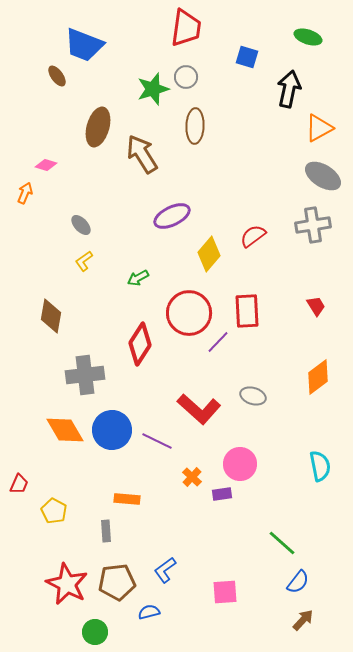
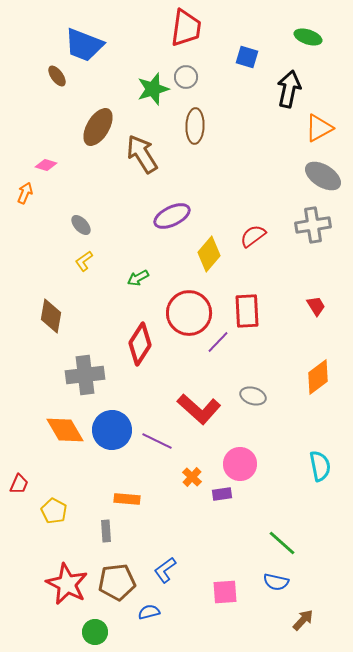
brown ellipse at (98, 127): rotated 15 degrees clockwise
blue semicircle at (298, 582): moved 22 px left; rotated 65 degrees clockwise
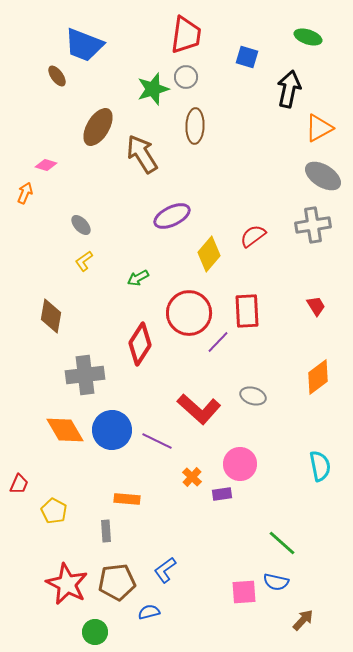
red trapezoid at (186, 28): moved 7 px down
pink square at (225, 592): moved 19 px right
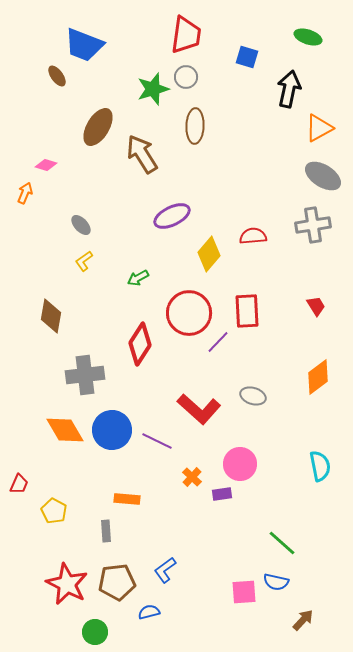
red semicircle at (253, 236): rotated 32 degrees clockwise
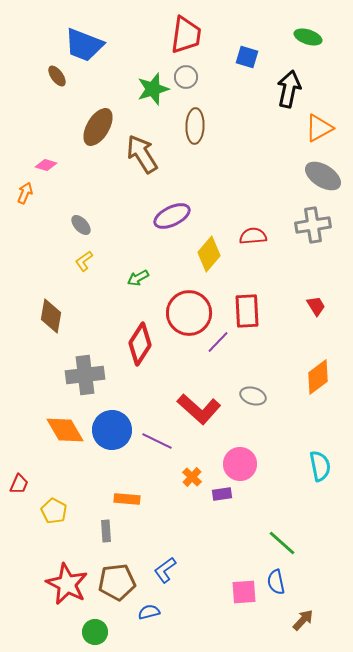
blue semicircle at (276, 582): rotated 65 degrees clockwise
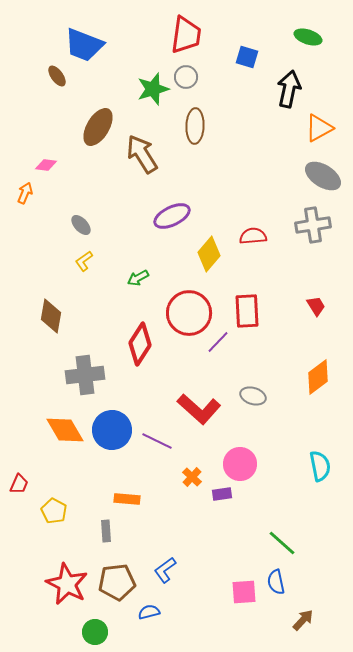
pink diamond at (46, 165): rotated 10 degrees counterclockwise
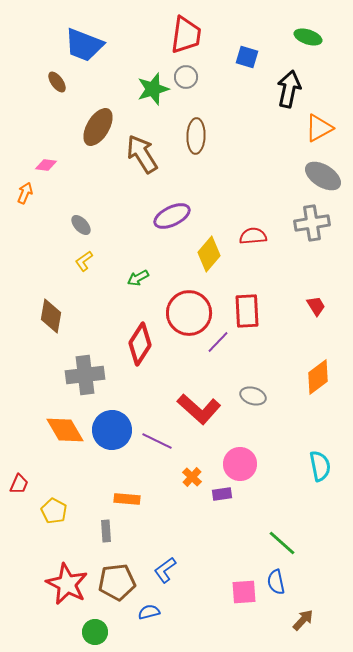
brown ellipse at (57, 76): moved 6 px down
brown ellipse at (195, 126): moved 1 px right, 10 px down
gray cross at (313, 225): moved 1 px left, 2 px up
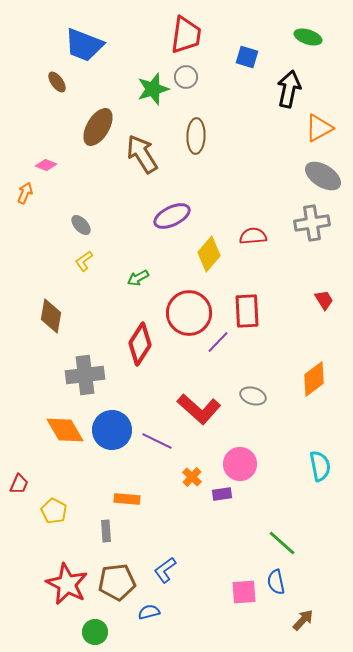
pink diamond at (46, 165): rotated 15 degrees clockwise
red trapezoid at (316, 306): moved 8 px right, 6 px up
orange diamond at (318, 377): moved 4 px left, 2 px down
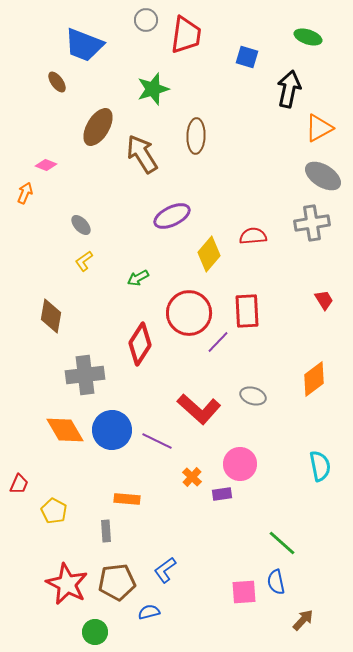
gray circle at (186, 77): moved 40 px left, 57 px up
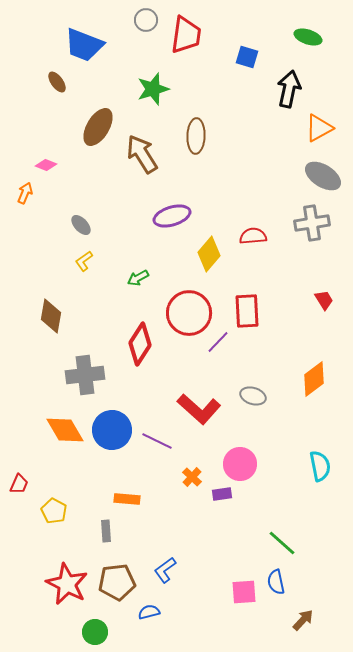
purple ellipse at (172, 216): rotated 9 degrees clockwise
